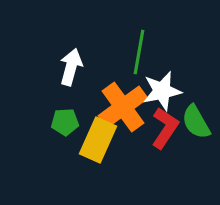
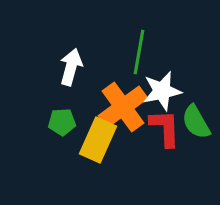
green pentagon: moved 3 px left
red L-shape: rotated 36 degrees counterclockwise
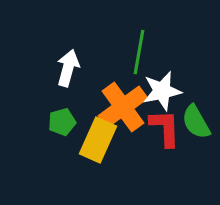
white arrow: moved 3 px left, 1 px down
green pentagon: rotated 12 degrees counterclockwise
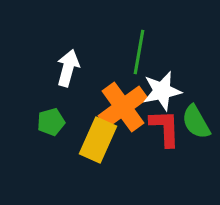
green pentagon: moved 11 px left
